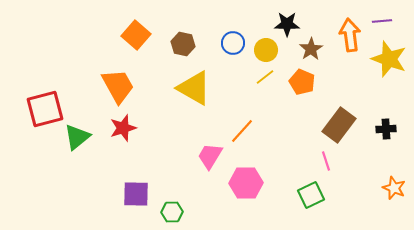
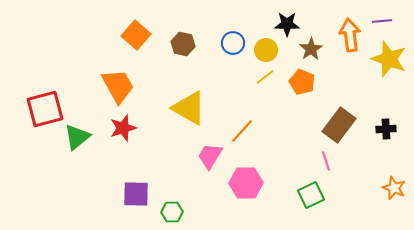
yellow triangle: moved 5 px left, 20 px down
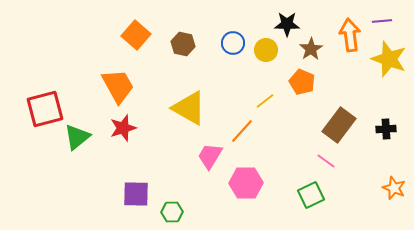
yellow line: moved 24 px down
pink line: rotated 36 degrees counterclockwise
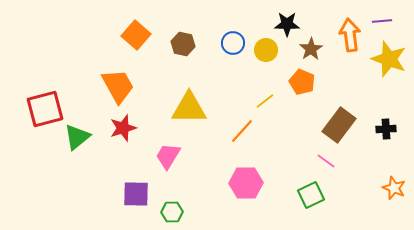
yellow triangle: rotated 30 degrees counterclockwise
pink trapezoid: moved 42 px left
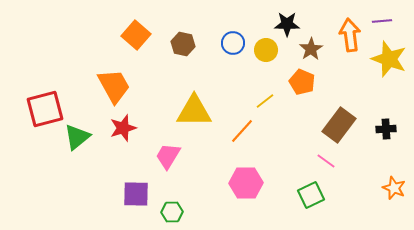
orange trapezoid: moved 4 px left
yellow triangle: moved 5 px right, 3 px down
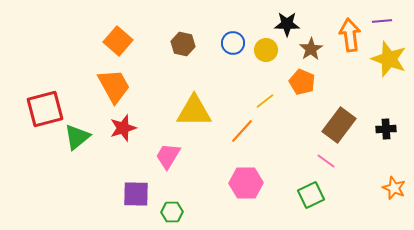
orange square: moved 18 px left, 6 px down
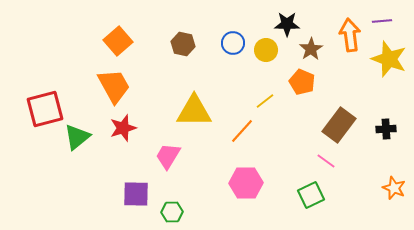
orange square: rotated 8 degrees clockwise
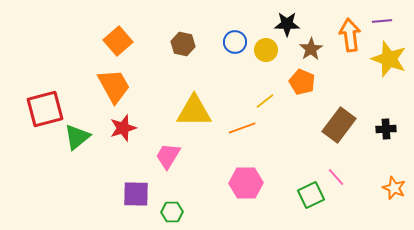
blue circle: moved 2 px right, 1 px up
orange line: moved 3 px up; rotated 28 degrees clockwise
pink line: moved 10 px right, 16 px down; rotated 12 degrees clockwise
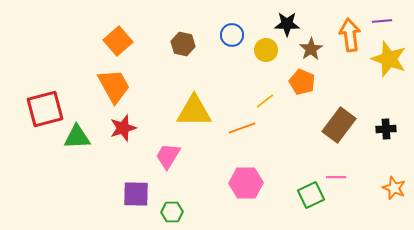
blue circle: moved 3 px left, 7 px up
green triangle: rotated 36 degrees clockwise
pink line: rotated 48 degrees counterclockwise
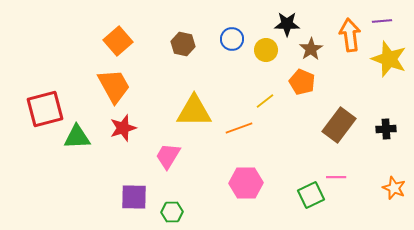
blue circle: moved 4 px down
orange line: moved 3 px left
purple square: moved 2 px left, 3 px down
